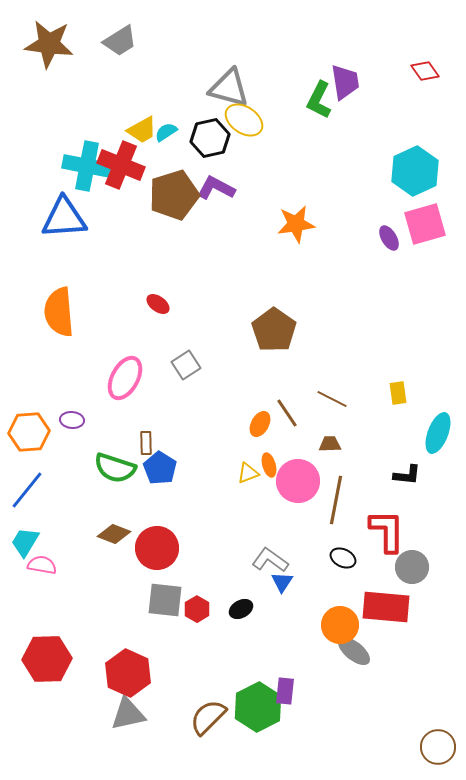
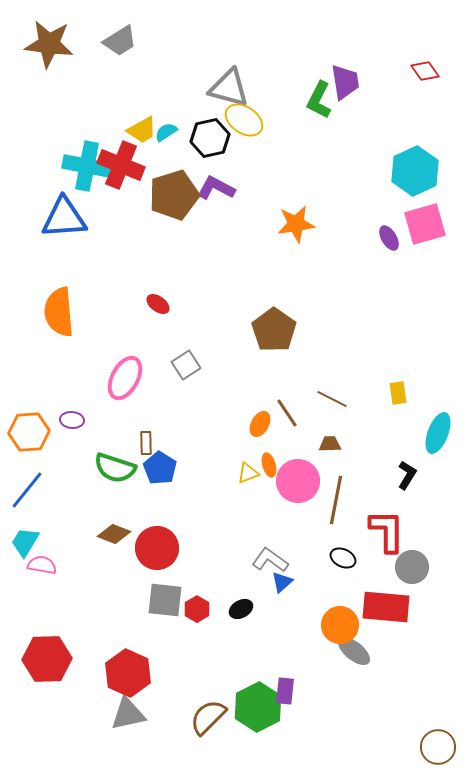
black L-shape at (407, 475): rotated 64 degrees counterclockwise
blue triangle at (282, 582): rotated 15 degrees clockwise
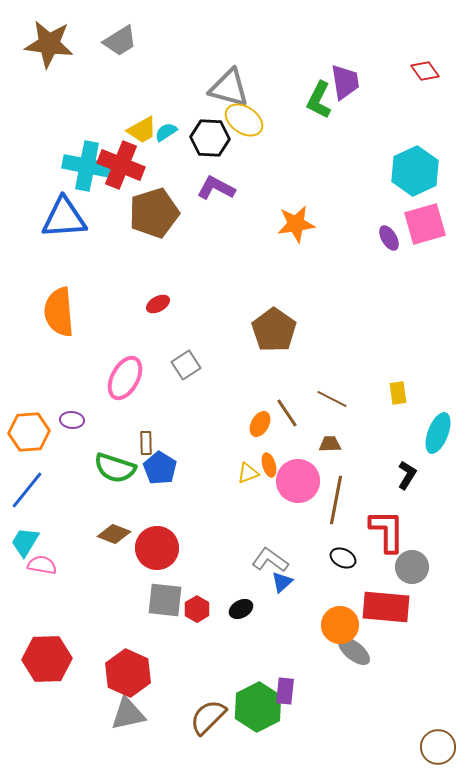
black hexagon at (210, 138): rotated 15 degrees clockwise
brown pentagon at (174, 195): moved 20 px left, 18 px down
red ellipse at (158, 304): rotated 65 degrees counterclockwise
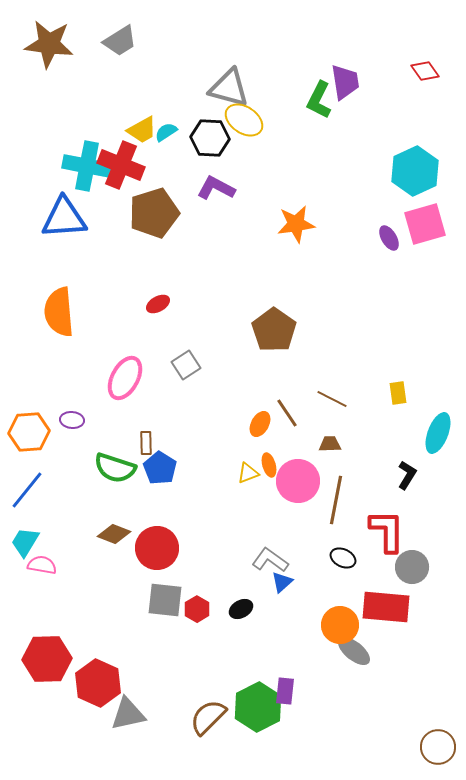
red hexagon at (128, 673): moved 30 px left, 10 px down
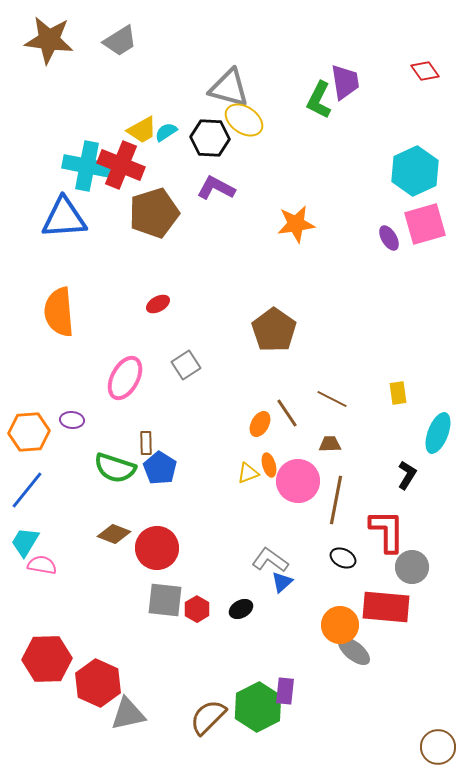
brown star at (49, 44): moved 4 px up
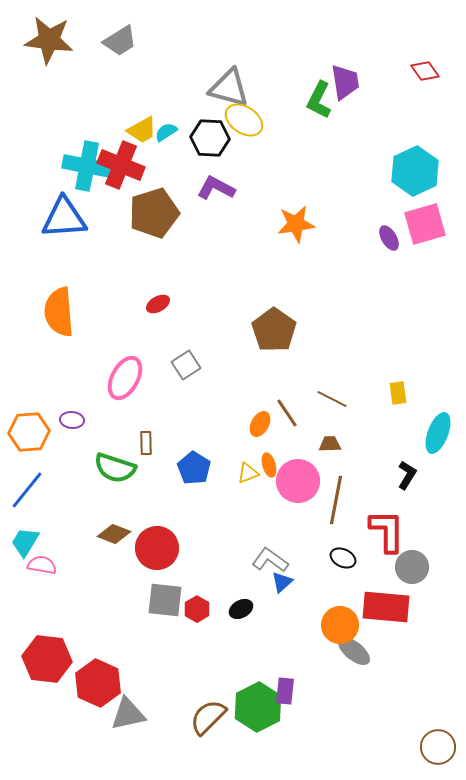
blue pentagon at (160, 468): moved 34 px right
red hexagon at (47, 659): rotated 9 degrees clockwise
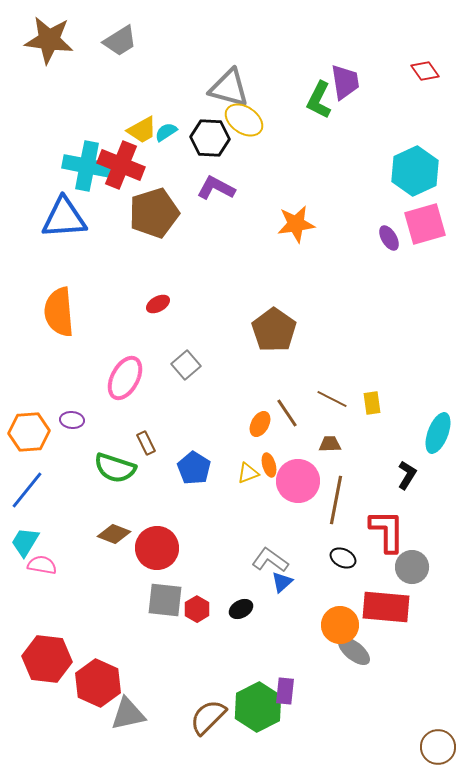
gray square at (186, 365): rotated 8 degrees counterclockwise
yellow rectangle at (398, 393): moved 26 px left, 10 px down
brown rectangle at (146, 443): rotated 25 degrees counterclockwise
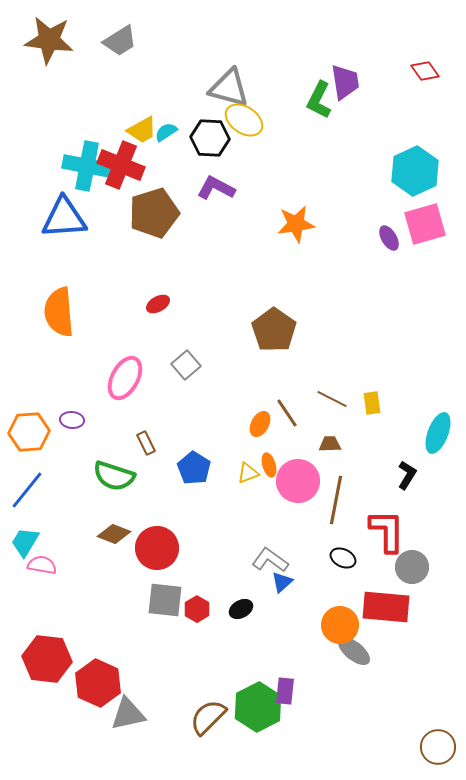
green semicircle at (115, 468): moved 1 px left, 8 px down
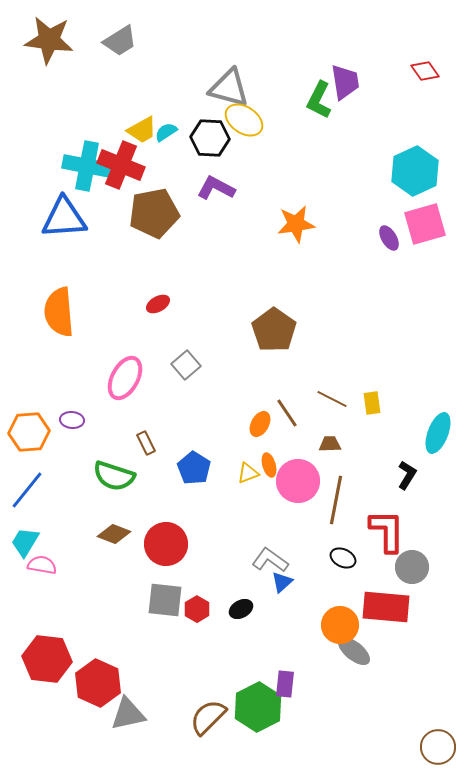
brown pentagon at (154, 213): rotated 6 degrees clockwise
red circle at (157, 548): moved 9 px right, 4 px up
purple rectangle at (285, 691): moved 7 px up
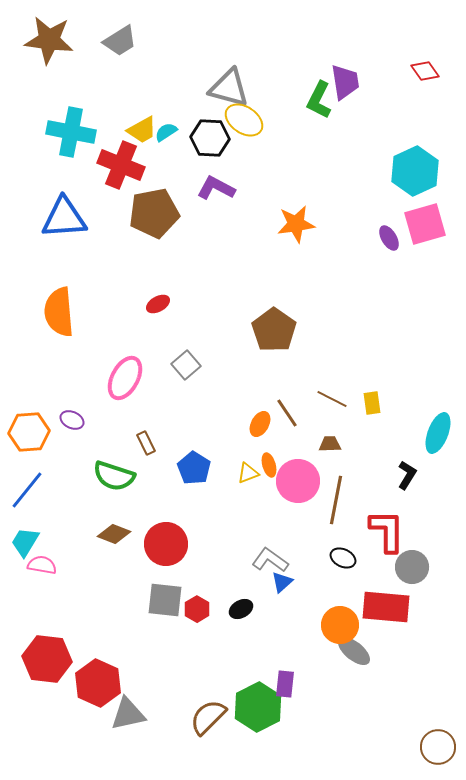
cyan cross at (87, 166): moved 16 px left, 34 px up
purple ellipse at (72, 420): rotated 20 degrees clockwise
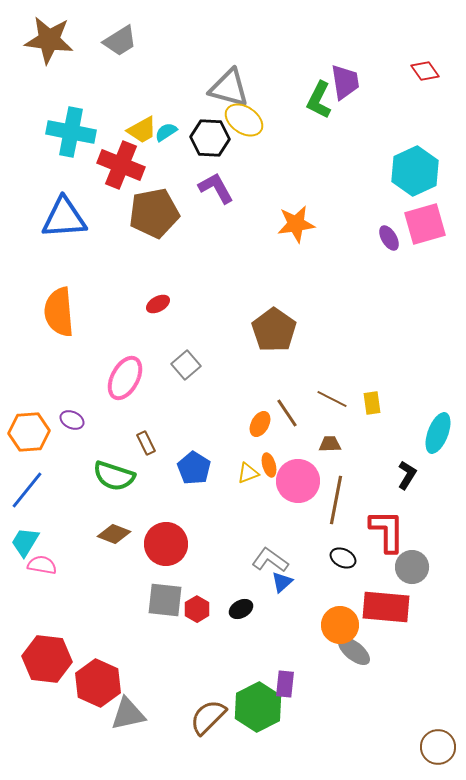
purple L-shape at (216, 188): rotated 33 degrees clockwise
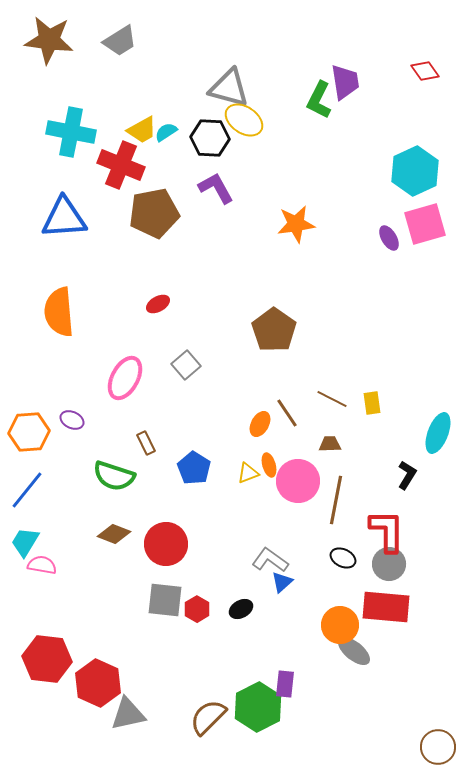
gray circle at (412, 567): moved 23 px left, 3 px up
